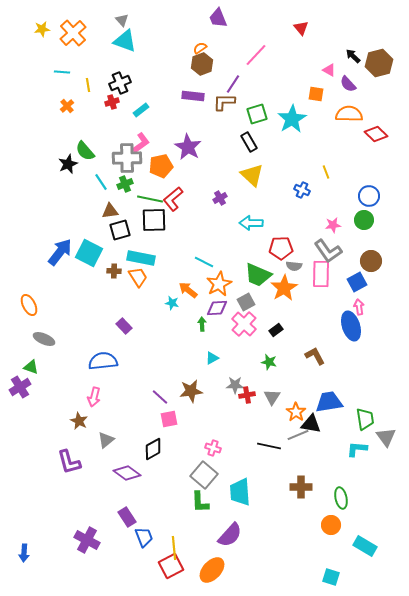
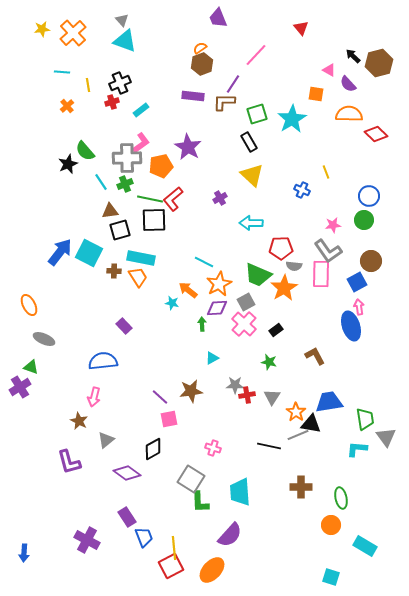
gray square at (204, 475): moved 13 px left, 4 px down; rotated 8 degrees counterclockwise
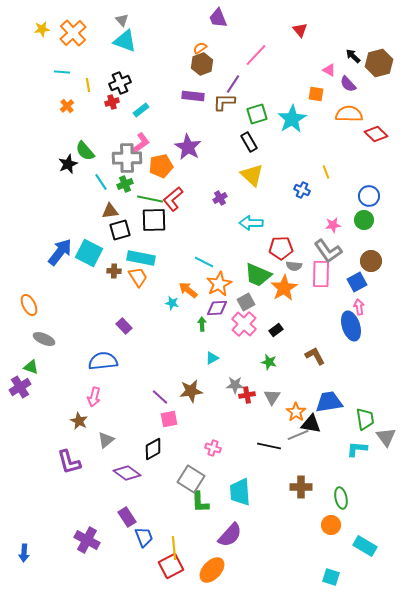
red triangle at (301, 28): moved 1 px left, 2 px down
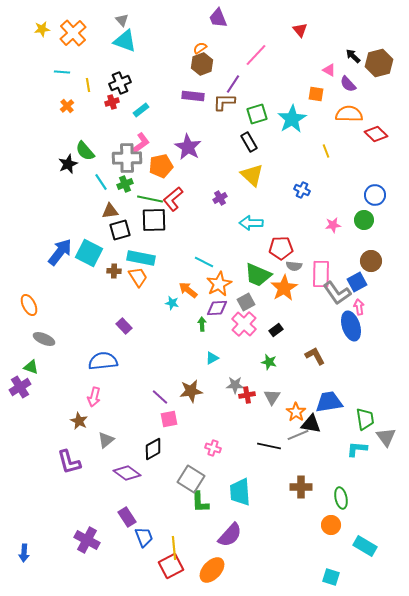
yellow line at (326, 172): moved 21 px up
blue circle at (369, 196): moved 6 px right, 1 px up
gray L-shape at (328, 251): moved 9 px right, 42 px down
